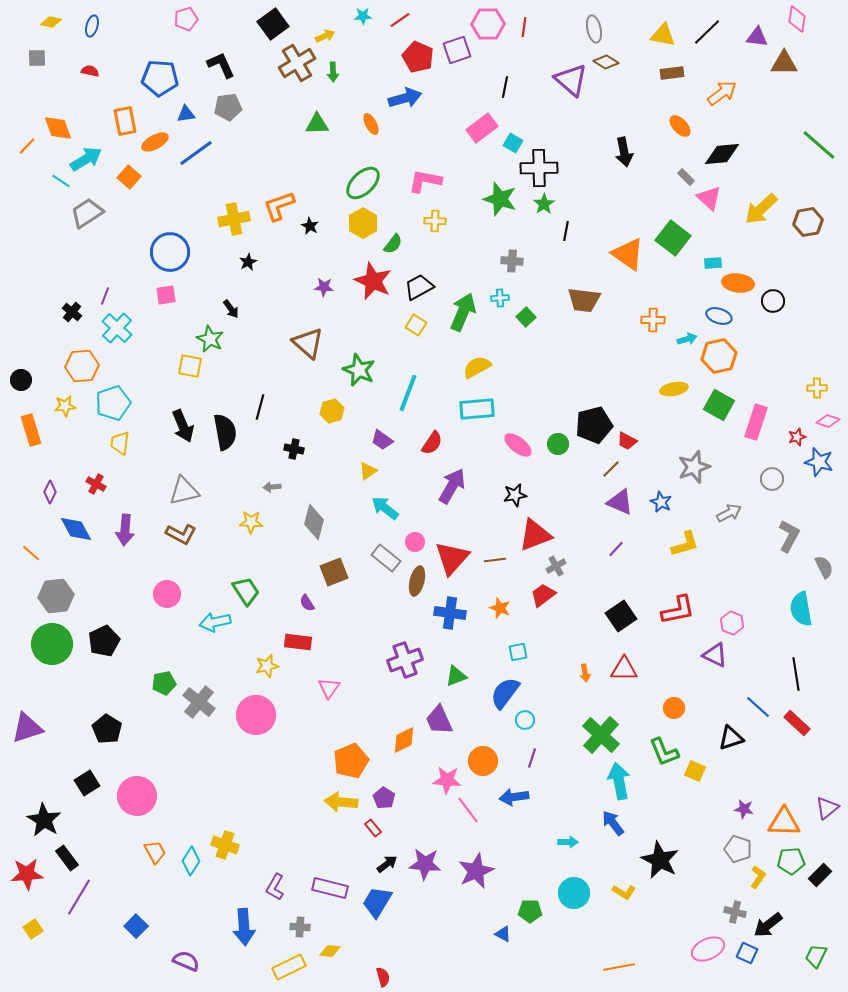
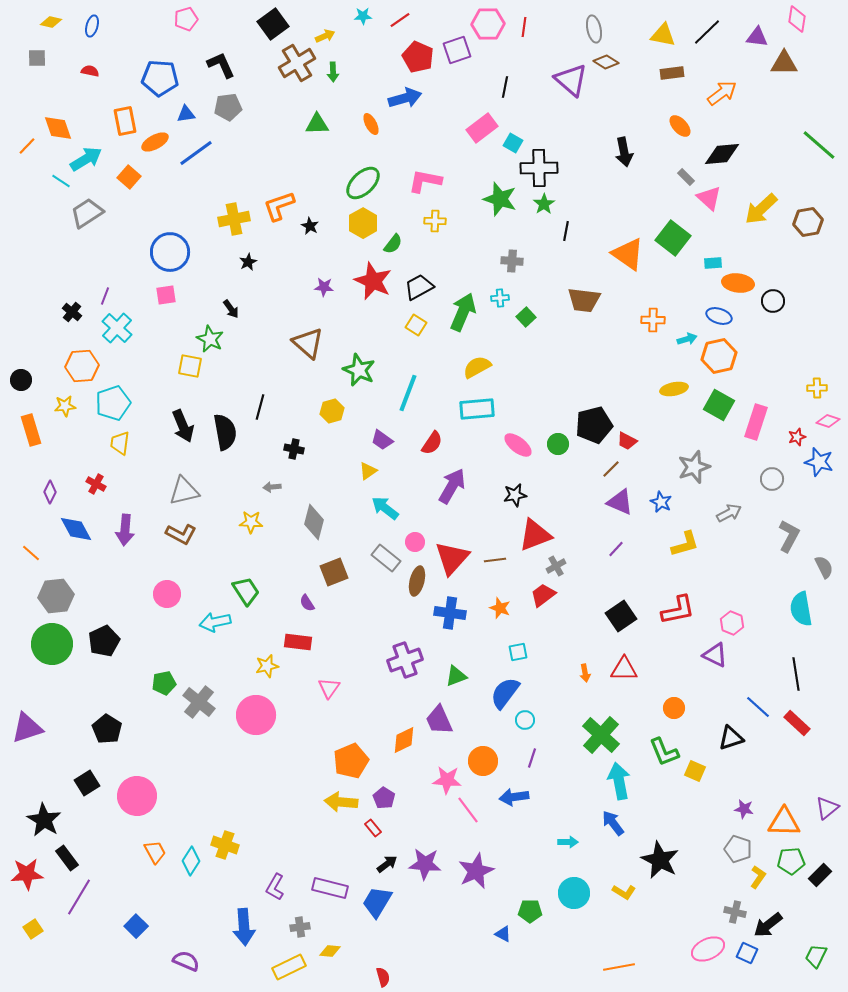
gray cross at (300, 927): rotated 12 degrees counterclockwise
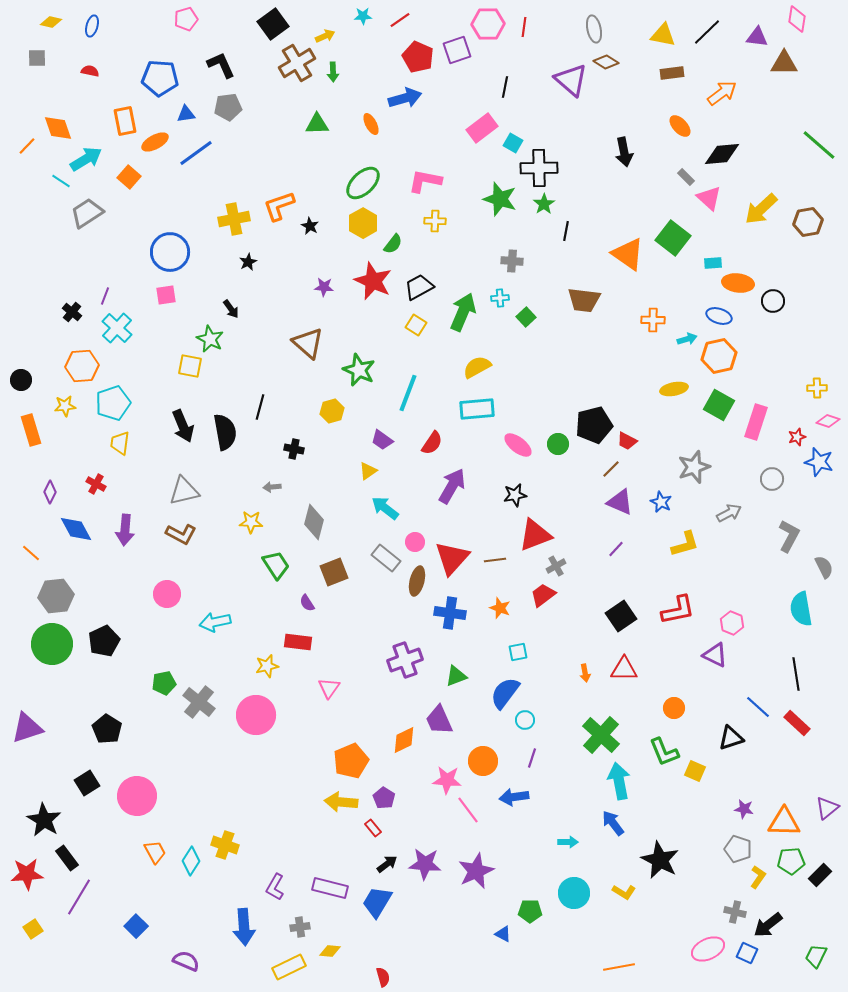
green trapezoid at (246, 591): moved 30 px right, 26 px up
